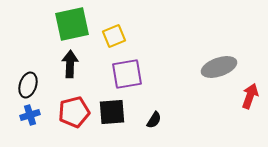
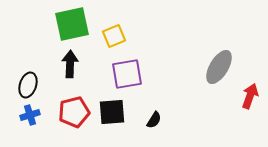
gray ellipse: rotated 40 degrees counterclockwise
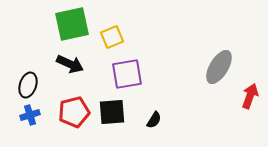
yellow square: moved 2 px left, 1 px down
black arrow: rotated 112 degrees clockwise
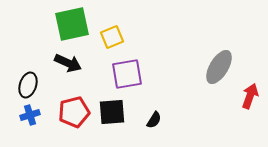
black arrow: moved 2 px left, 1 px up
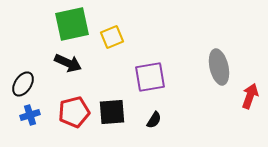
gray ellipse: rotated 44 degrees counterclockwise
purple square: moved 23 px right, 3 px down
black ellipse: moved 5 px left, 1 px up; rotated 15 degrees clockwise
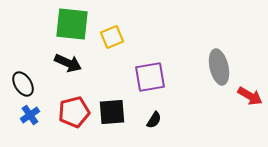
green square: rotated 18 degrees clockwise
black ellipse: rotated 65 degrees counterclockwise
red arrow: rotated 100 degrees clockwise
blue cross: rotated 18 degrees counterclockwise
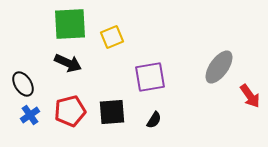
green square: moved 2 px left; rotated 9 degrees counterclockwise
gray ellipse: rotated 48 degrees clockwise
red arrow: rotated 25 degrees clockwise
red pentagon: moved 4 px left, 1 px up
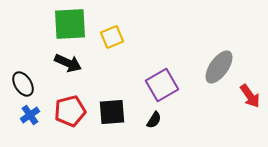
purple square: moved 12 px right, 8 px down; rotated 20 degrees counterclockwise
